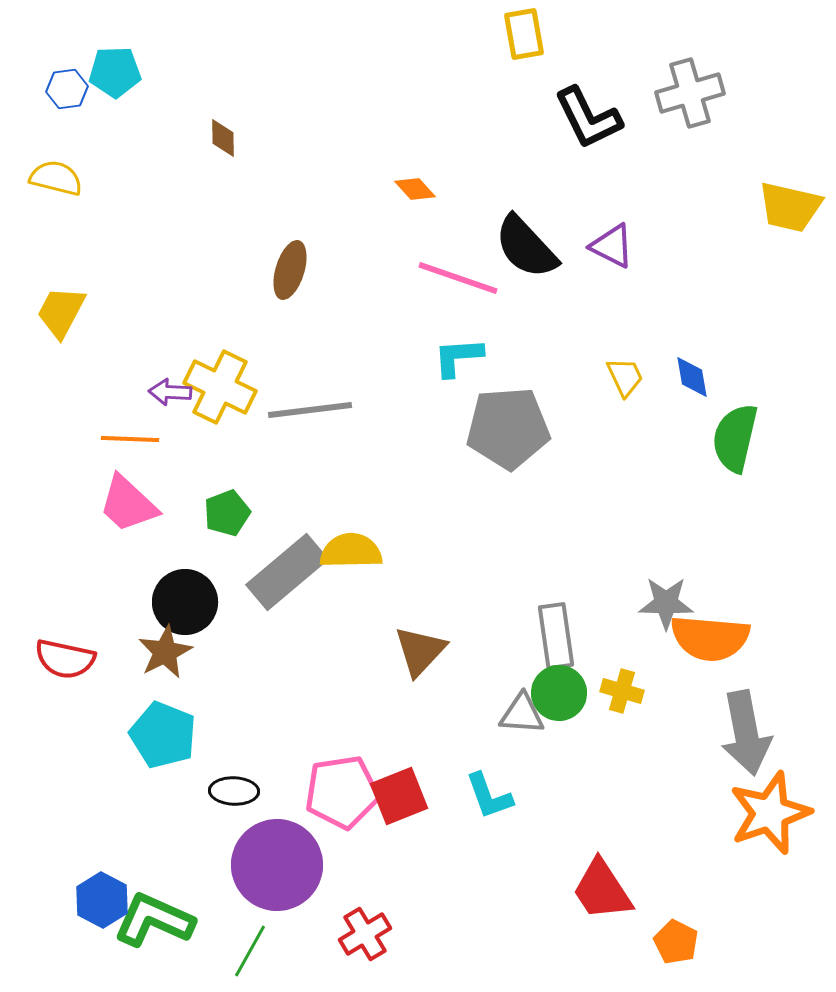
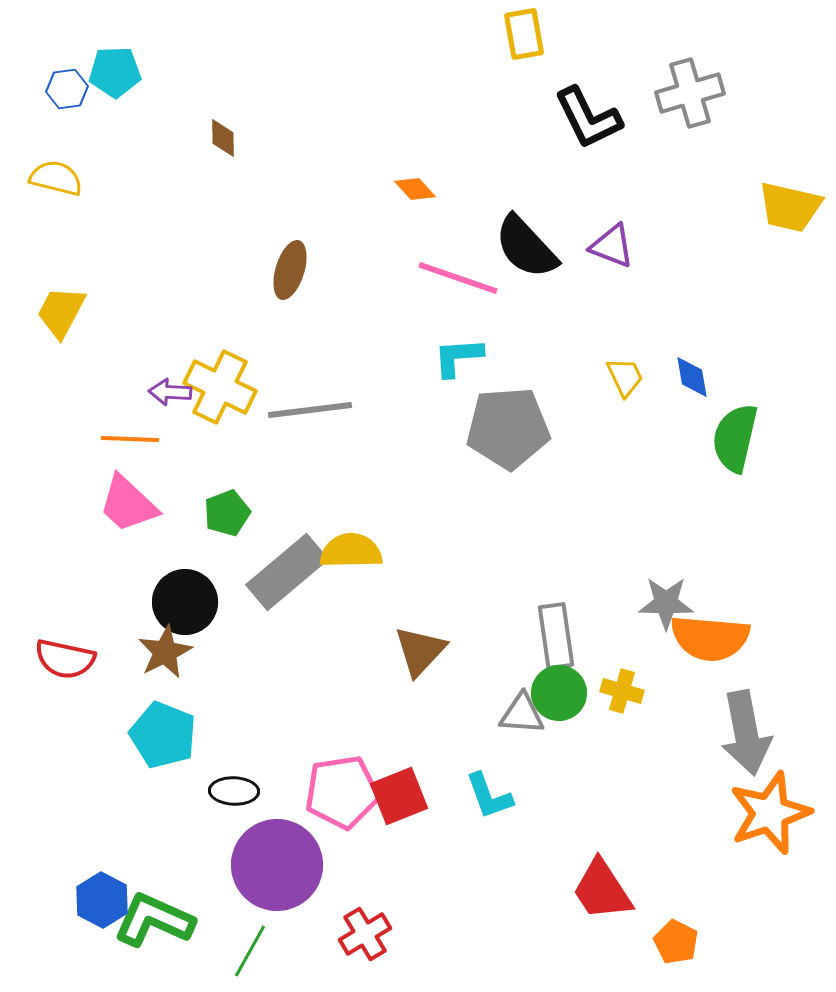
purple triangle at (612, 246): rotated 6 degrees counterclockwise
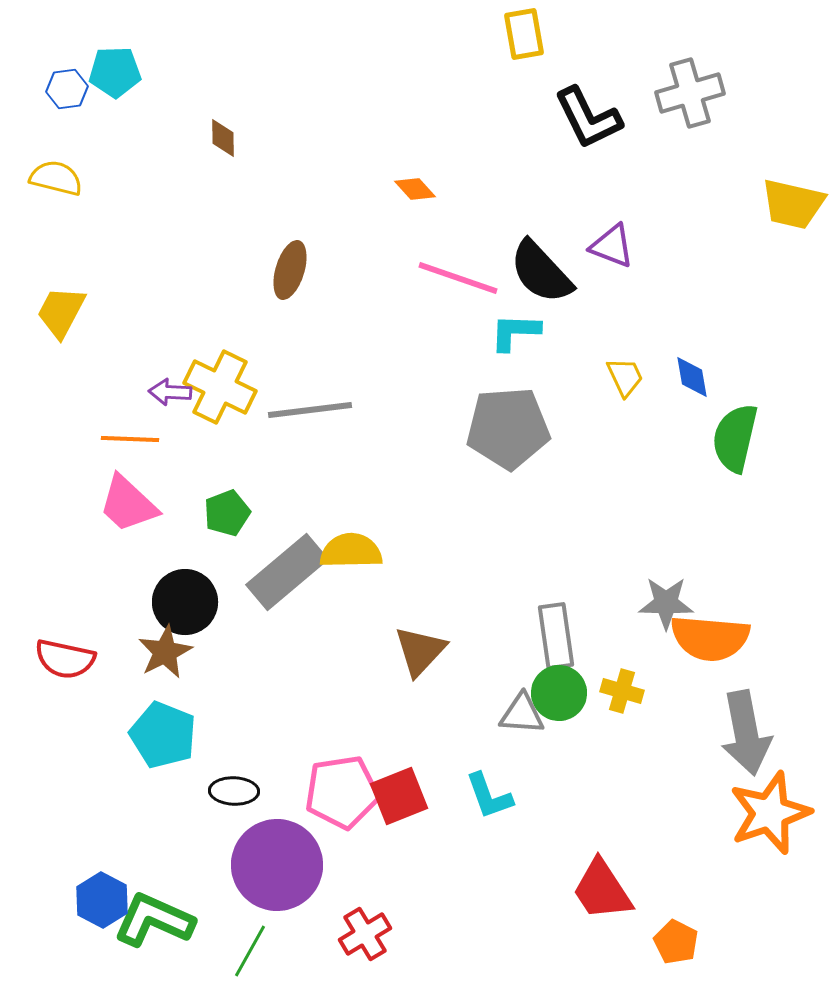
yellow trapezoid at (790, 207): moved 3 px right, 3 px up
black semicircle at (526, 247): moved 15 px right, 25 px down
cyan L-shape at (458, 357): moved 57 px right, 25 px up; rotated 6 degrees clockwise
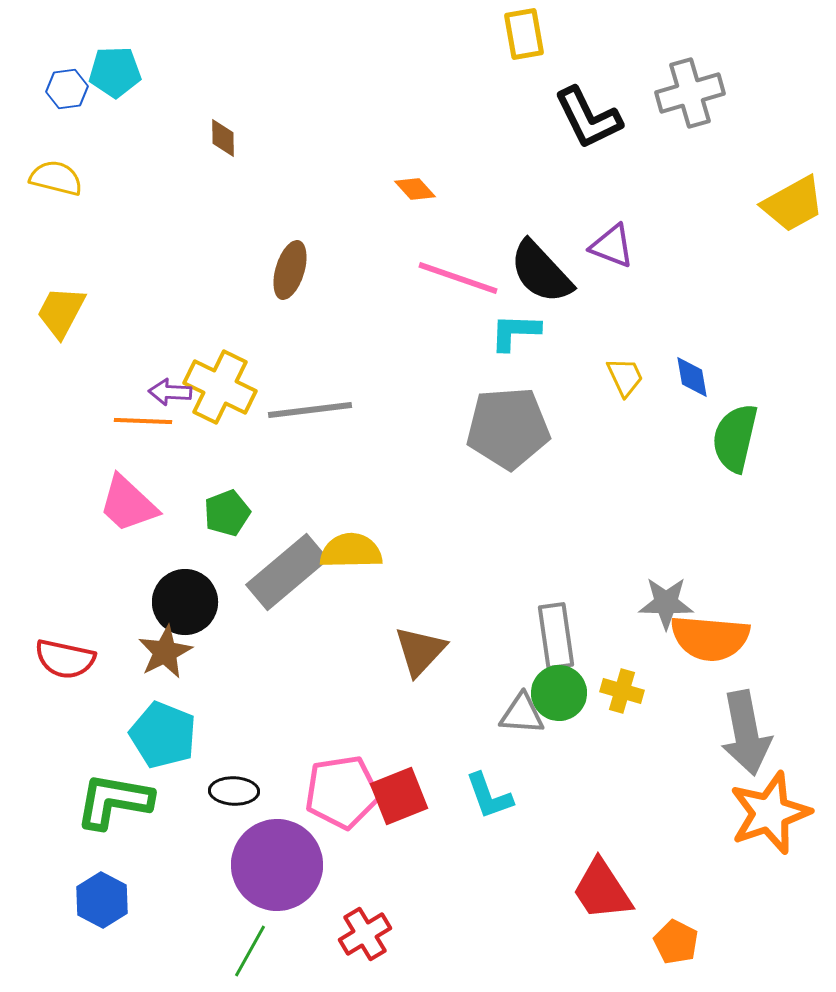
yellow trapezoid at (793, 204): rotated 42 degrees counterclockwise
orange line at (130, 439): moved 13 px right, 18 px up
green L-shape at (154, 920): moved 40 px left, 119 px up; rotated 14 degrees counterclockwise
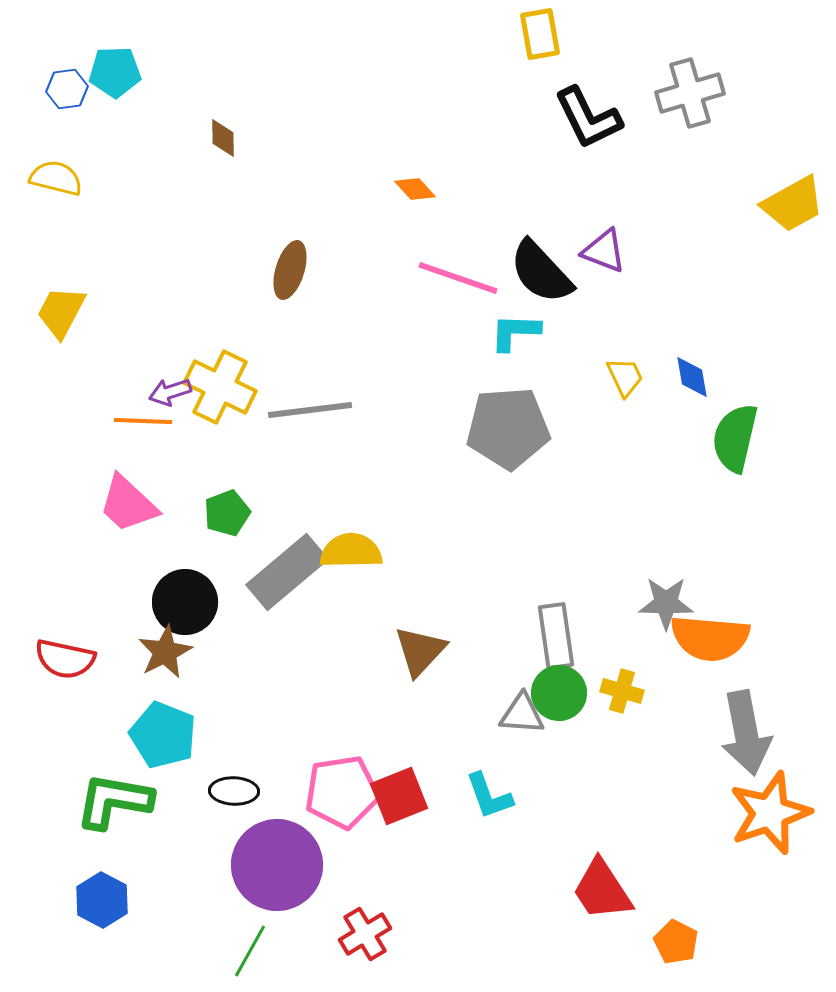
yellow rectangle at (524, 34): moved 16 px right
purple triangle at (612, 246): moved 8 px left, 5 px down
purple arrow at (170, 392): rotated 21 degrees counterclockwise
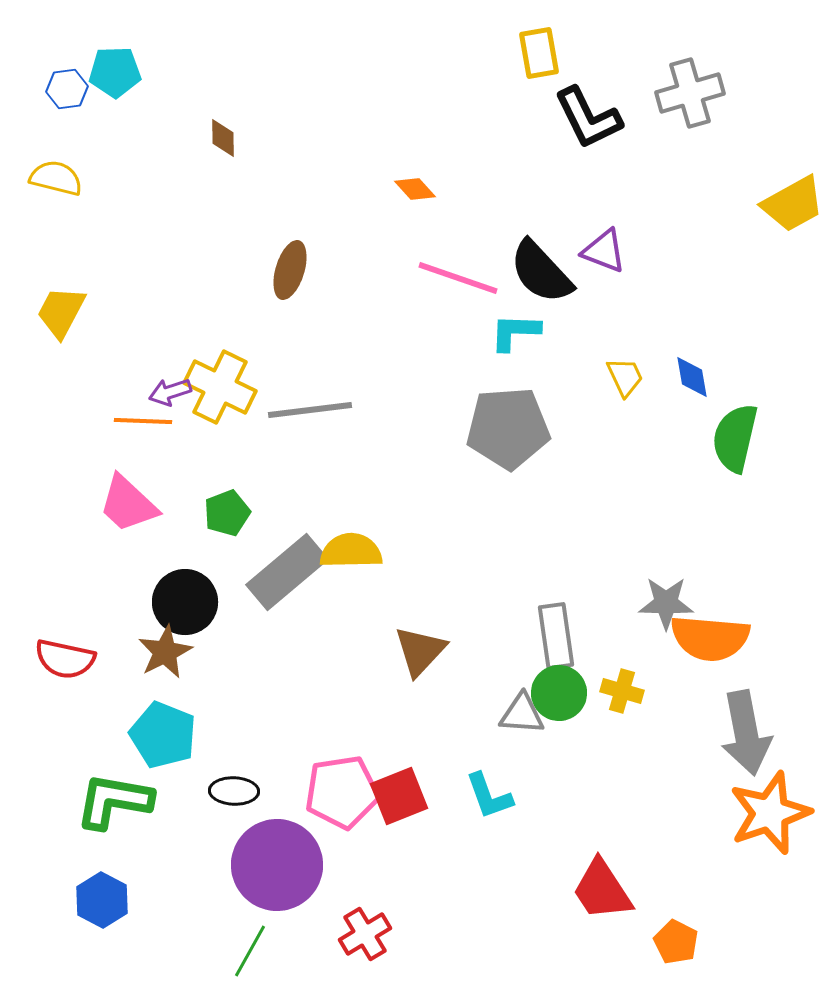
yellow rectangle at (540, 34): moved 1 px left, 19 px down
